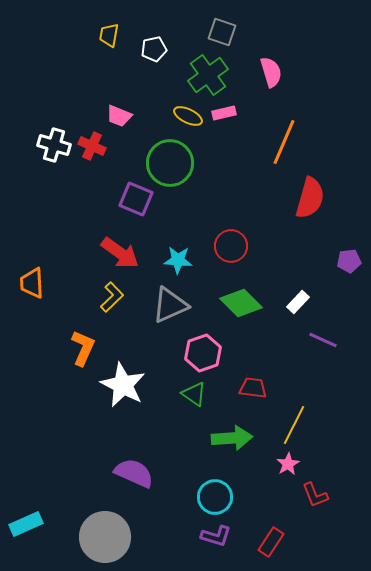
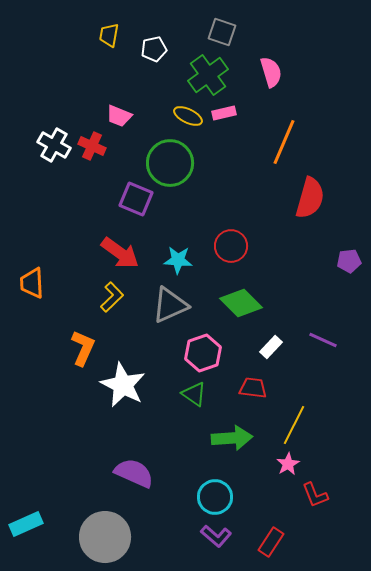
white cross: rotated 12 degrees clockwise
white rectangle: moved 27 px left, 45 px down
purple L-shape: rotated 24 degrees clockwise
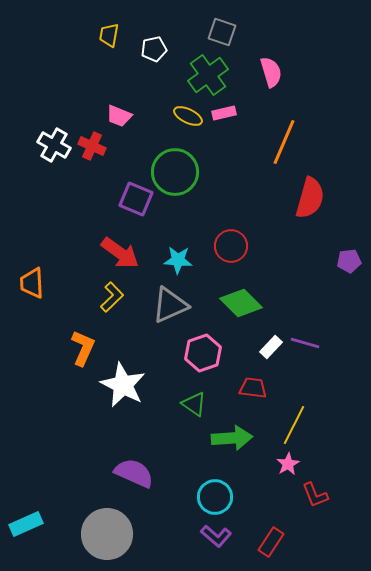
green circle: moved 5 px right, 9 px down
purple line: moved 18 px left, 3 px down; rotated 8 degrees counterclockwise
green triangle: moved 10 px down
gray circle: moved 2 px right, 3 px up
